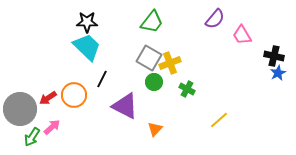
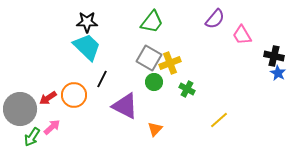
blue star: rotated 14 degrees counterclockwise
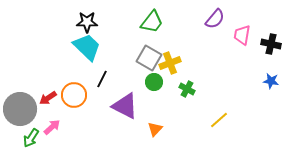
pink trapezoid: rotated 40 degrees clockwise
black cross: moved 3 px left, 12 px up
blue star: moved 7 px left, 8 px down; rotated 21 degrees counterclockwise
green arrow: moved 1 px left, 1 px down
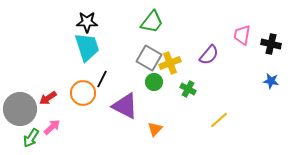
purple semicircle: moved 6 px left, 36 px down
cyan trapezoid: rotated 28 degrees clockwise
green cross: moved 1 px right
orange circle: moved 9 px right, 2 px up
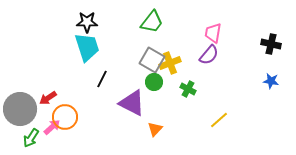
pink trapezoid: moved 29 px left, 2 px up
gray square: moved 3 px right, 2 px down
orange circle: moved 18 px left, 24 px down
purple triangle: moved 7 px right, 3 px up
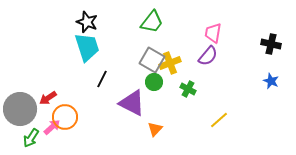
black star: rotated 20 degrees clockwise
purple semicircle: moved 1 px left, 1 px down
blue star: rotated 14 degrees clockwise
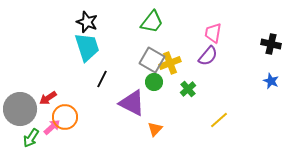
green cross: rotated 21 degrees clockwise
